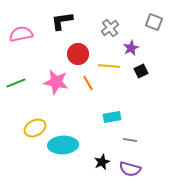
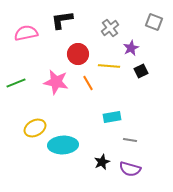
black L-shape: moved 1 px up
pink semicircle: moved 5 px right, 1 px up
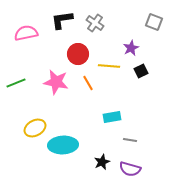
gray cross: moved 15 px left, 5 px up; rotated 18 degrees counterclockwise
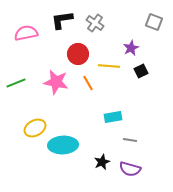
cyan rectangle: moved 1 px right
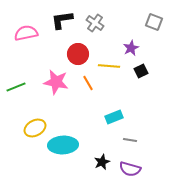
green line: moved 4 px down
cyan rectangle: moved 1 px right; rotated 12 degrees counterclockwise
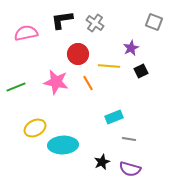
gray line: moved 1 px left, 1 px up
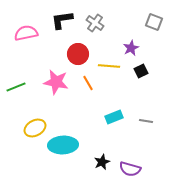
gray line: moved 17 px right, 18 px up
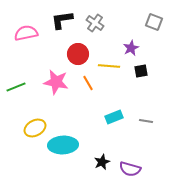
black square: rotated 16 degrees clockwise
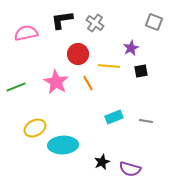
pink star: rotated 20 degrees clockwise
